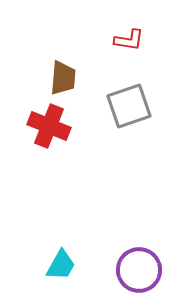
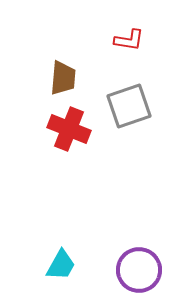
red cross: moved 20 px right, 3 px down
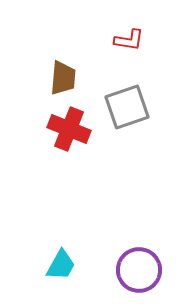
gray square: moved 2 px left, 1 px down
